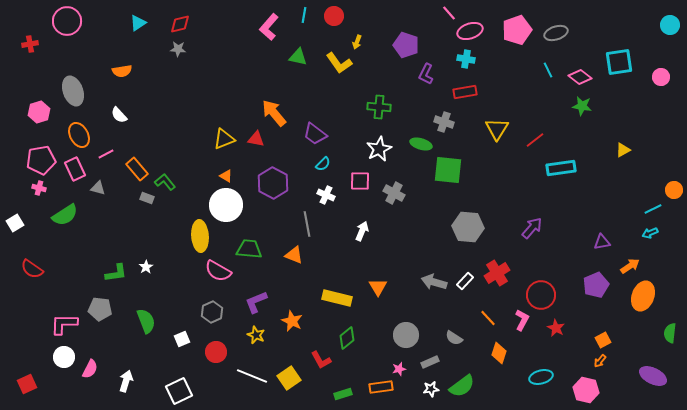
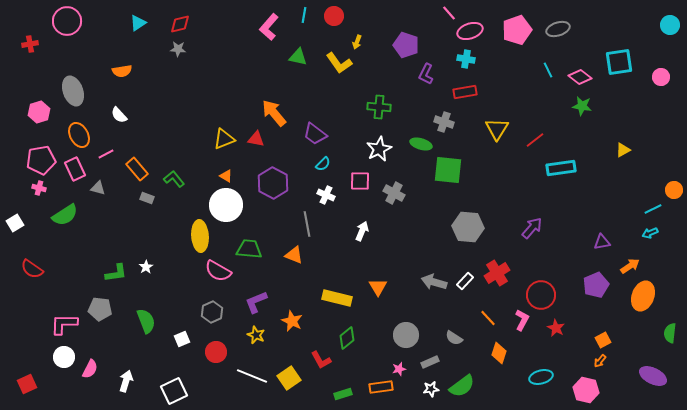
gray ellipse at (556, 33): moved 2 px right, 4 px up
green L-shape at (165, 182): moved 9 px right, 3 px up
white square at (179, 391): moved 5 px left
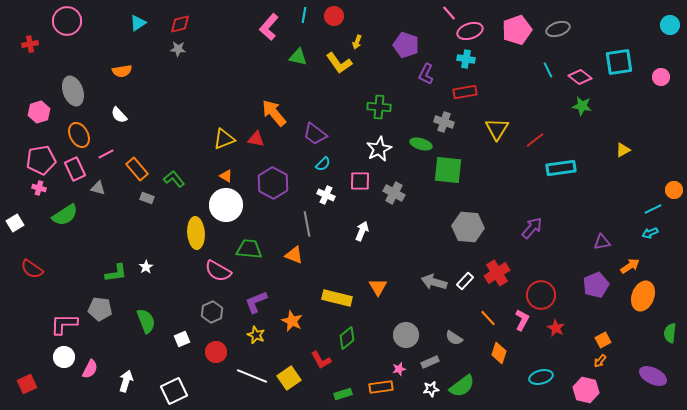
yellow ellipse at (200, 236): moved 4 px left, 3 px up
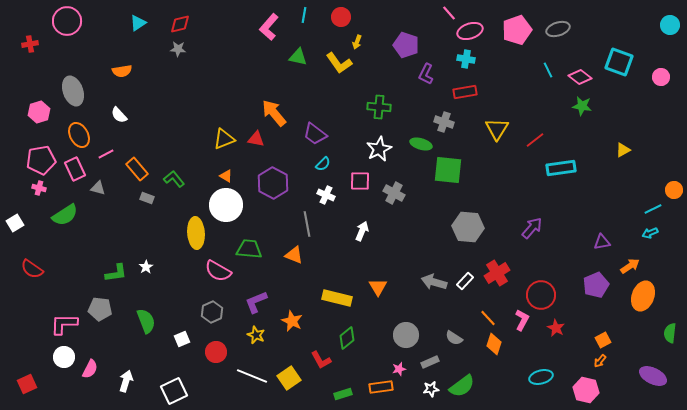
red circle at (334, 16): moved 7 px right, 1 px down
cyan square at (619, 62): rotated 28 degrees clockwise
orange diamond at (499, 353): moved 5 px left, 9 px up
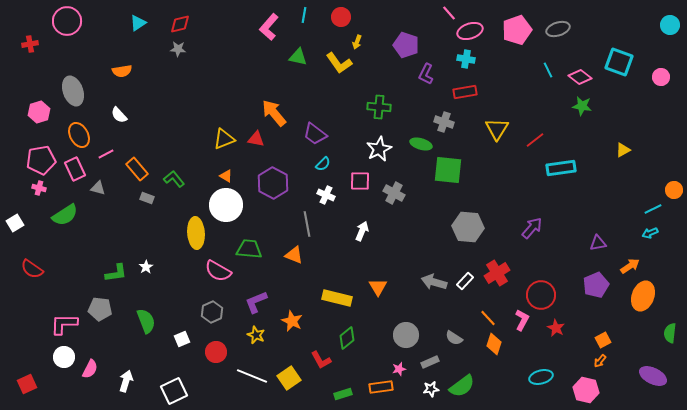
purple triangle at (602, 242): moved 4 px left, 1 px down
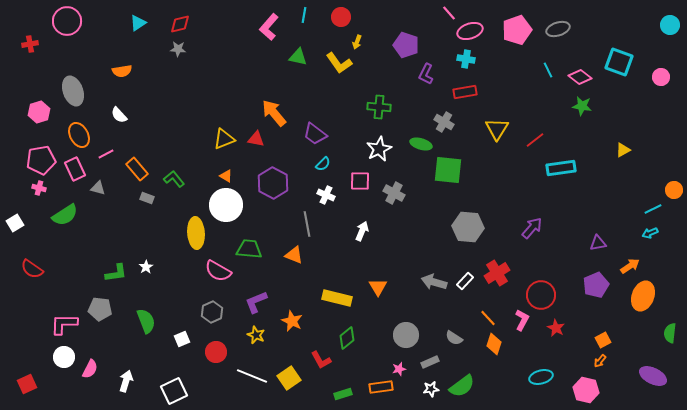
gray cross at (444, 122): rotated 12 degrees clockwise
